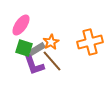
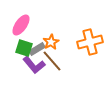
purple L-shape: rotated 20 degrees counterclockwise
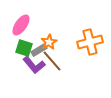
orange star: moved 2 px left
gray rectangle: moved 2 px right, 1 px down
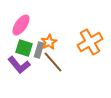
orange cross: rotated 15 degrees counterclockwise
gray rectangle: rotated 42 degrees counterclockwise
brown line: moved 1 px right, 1 px down
purple L-shape: moved 15 px left
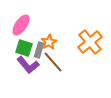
orange cross: rotated 10 degrees counterclockwise
purple L-shape: moved 9 px right
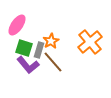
pink ellipse: moved 4 px left
orange star: moved 2 px right, 1 px up
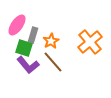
gray rectangle: moved 6 px left, 15 px up
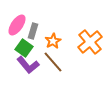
gray rectangle: moved 4 px up
orange star: moved 2 px right
green square: rotated 18 degrees clockwise
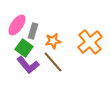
orange star: rotated 21 degrees clockwise
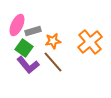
pink ellipse: rotated 10 degrees counterclockwise
gray rectangle: rotated 56 degrees clockwise
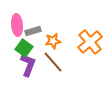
pink ellipse: rotated 30 degrees counterclockwise
purple L-shape: rotated 120 degrees counterclockwise
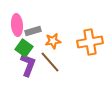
orange cross: rotated 30 degrees clockwise
brown line: moved 3 px left
